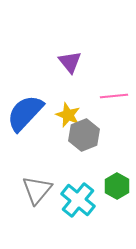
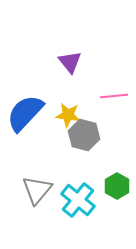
yellow star: rotated 15 degrees counterclockwise
gray hexagon: rotated 24 degrees counterclockwise
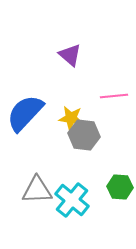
purple triangle: moved 7 px up; rotated 10 degrees counterclockwise
yellow star: moved 3 px right, 3 px down
gray hexagon: rotated 8 degrees counterclockwise
green hexagon: moved 3 px right, 1 px down; rotated 25 degrees counterclockwise
gray triangle: rotated 48 degrees clockwise
cyan cross: moved 6 px left
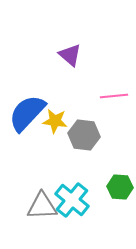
blue semicircle: moved 2 px right
yellow star: moved 16 px left, 3 px down
gray triangle: moved 5 px right, 16 px down
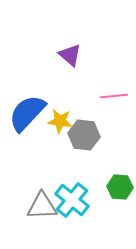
yellow star: moved 5 px right
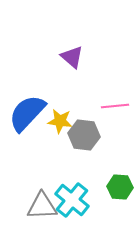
purple triangle: moved 2 px right, 2 px down
pink line: moved 1 px right, 10 px down
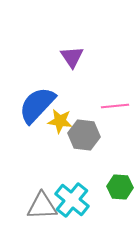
purple triangle: rotated 15 degrees clockwise
blue semicircle: moved 10 px right, 8 px up
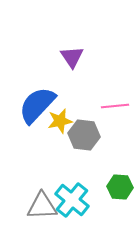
yellow star: rotated 20 degrees counterclockwise
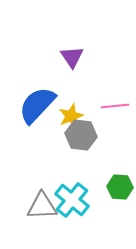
yellow star: moved 11 px right, 5 px up; rotated 10 degrees counterclockwise
gray hexagon: moved 3 px left
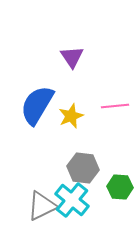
blue semicircle: rotated 12 degrees counterclockwise
gray hexagon: moved 2 px right, 33 px down
gray triangle: rotated 24 degrees counterclockwise
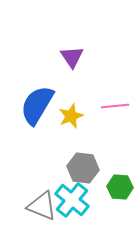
gray triangle: rotated 48 degrees clockwise
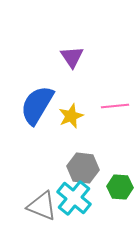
cyan cross: moved 2 px right, 2 px up
